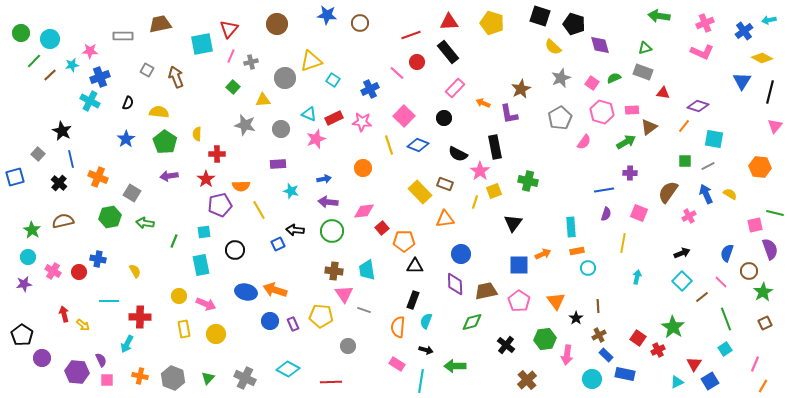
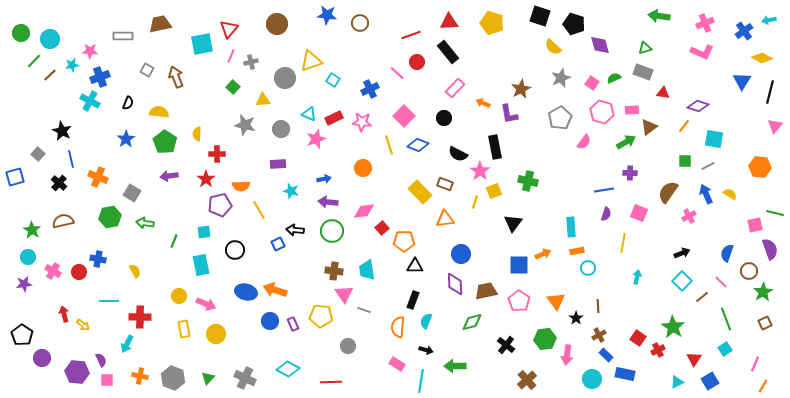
red triangle at (694, 364): moved 5 px up
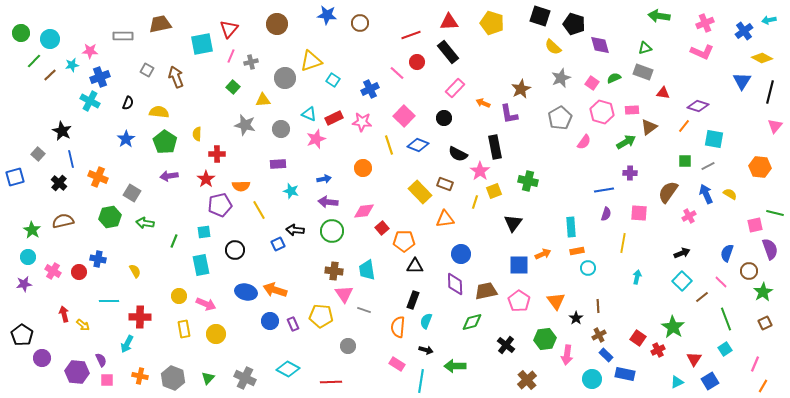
pink square at (639, 213): rotated 18 degrees counterclockwise
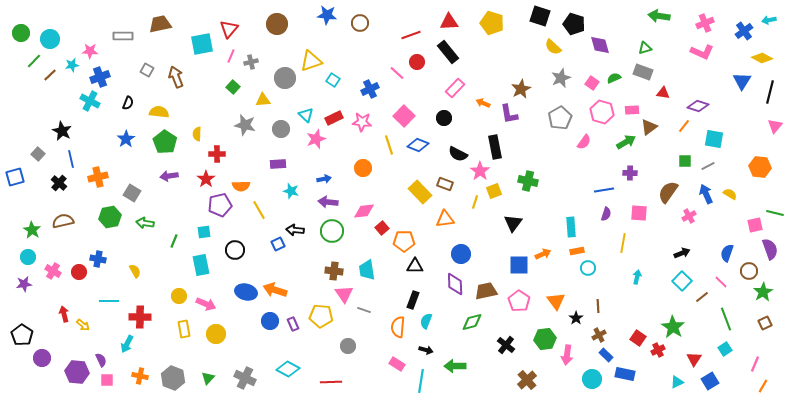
cyan triangle at (309, 114): moved 3 px left, 1 px down; rotated 21 degrees clockwise
orange cross at (98, 177): rotated 36 degrees counterclockwise
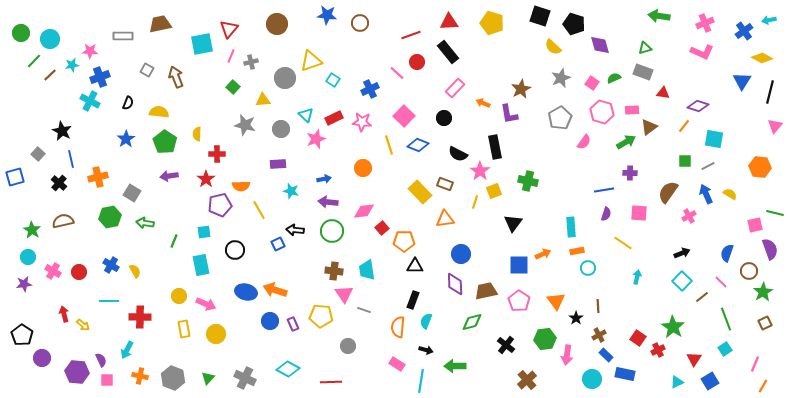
yellow line at (623, 243): rotated 66 degrees counterclockwise
blue cross at (98, 259): moved 13 px right, 6 px down; rotated 21 degrees clockwise
cyan arrow at (127, 344): moved 6 px down
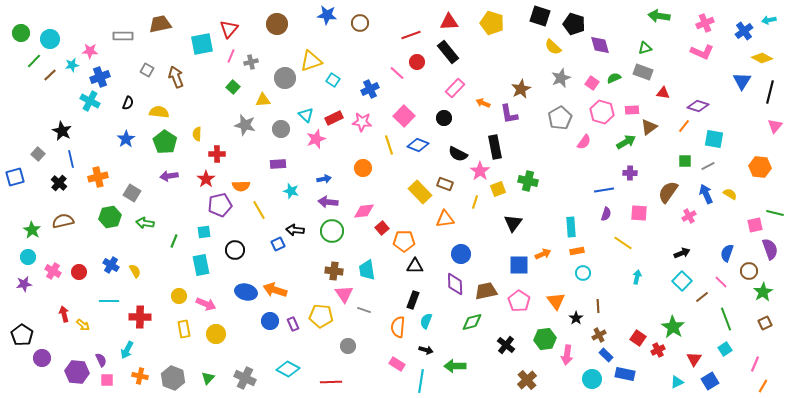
yellow square at (494, 191): moved 4 px right, 2 px up
cyan circle at (588, 268): moved 5 px left, 5 px down
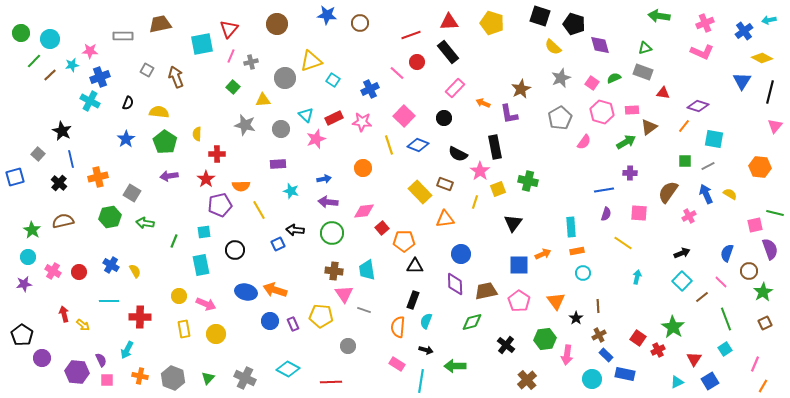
green circle at (332, 231): moved 2 px down
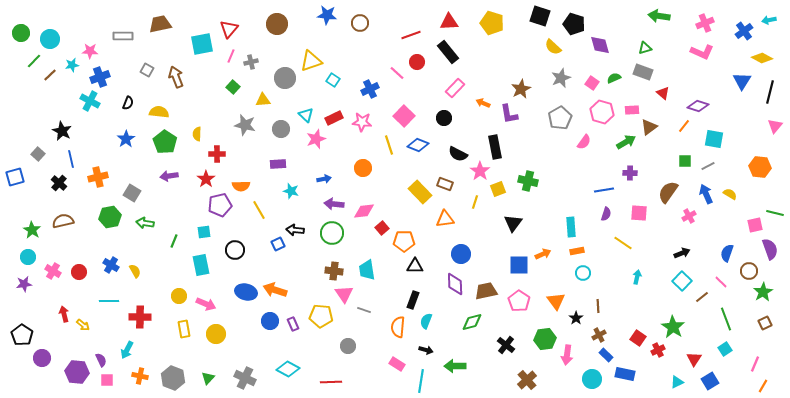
red triangle at (663, 93): rotated 32 degrees clockwise
purple arrow at (328, 202): moved 6 px right, 2 px down
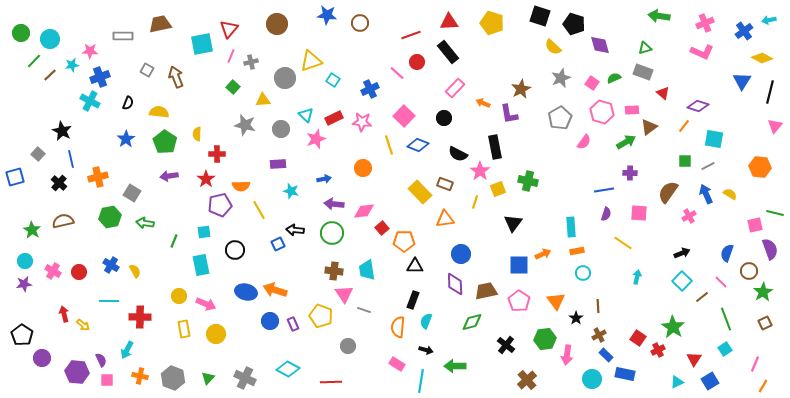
cyan circle at (28, 257): moved 3 px left, 4 px down
yellow pentagon at (321, 316): rotated 15 degrees clockwise
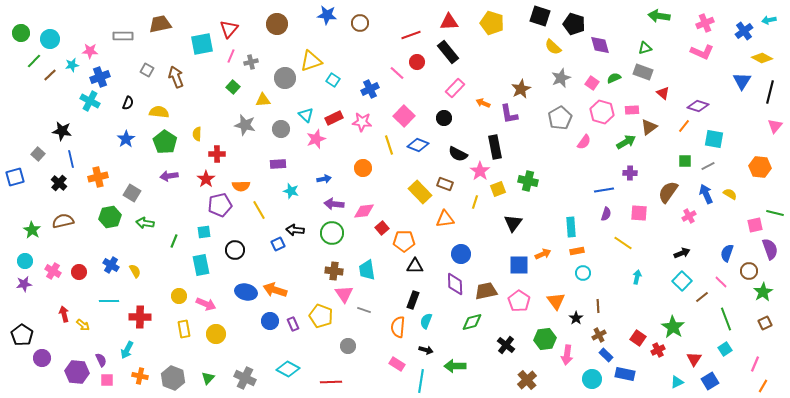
black star at (62, 131): rotated 18 degrees counterclockwise
